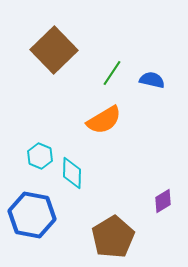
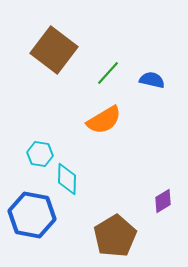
brown square: rotated 9 degrees counterclockwise
green line: moved 4 px left; rotated 8 degrees clockwise
cyan hexagon: moved 2 px up; rotated 15 degrees counterclockwise
cyan diamond: moved 5 px left, 6 px down
brown pentagon: moved 2 px right, 1 px up
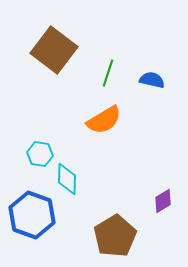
green line: rotated 24 degrees counterclockwise
blue hexagon: rotated 9 degrees clockwise
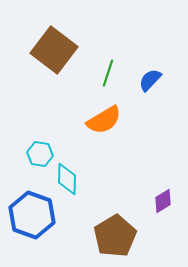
blue semicircle: moved 2 px left; rotated 60 degrees counterclockwise
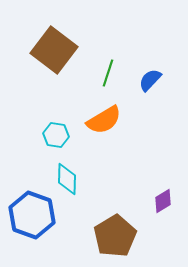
cyan hexagon: moved 16 px right, 19 px up
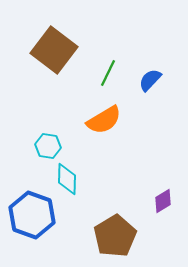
green line: rotated 8 degrees clockwise
cyan hexagon: moved 8 px left, 11 px down
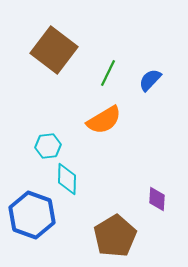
cyan hexagon: rotated 15 degrees counterclockwise
purple diamond: moved 6 px left, 2 px up; rotated 55 degrees counterclockwise
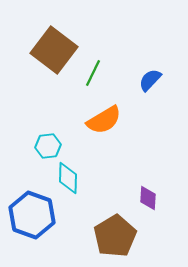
green line: moved 15 px left
cyan diamond: moved 1 px right, 1 px up
purple diamond: moved 9 px left, 1 px up
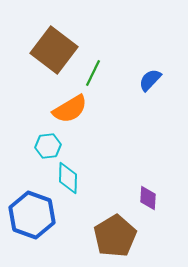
orange semicircle: moved 34 px left, 11 px up
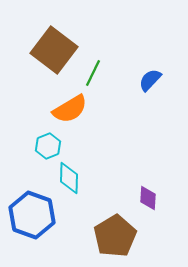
cyan hexagon: rotated 15 degrees counterclockwise
cyan diamond: moved 1 px right
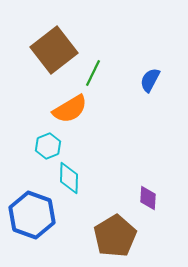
brown square: rotated 15 degrees clockwise
blue semicircle: rotated 15 degrees counterclockwise
